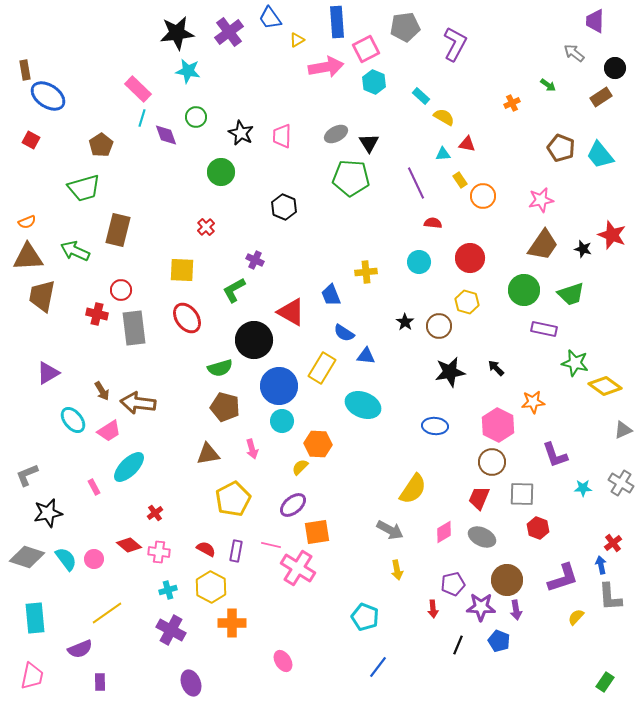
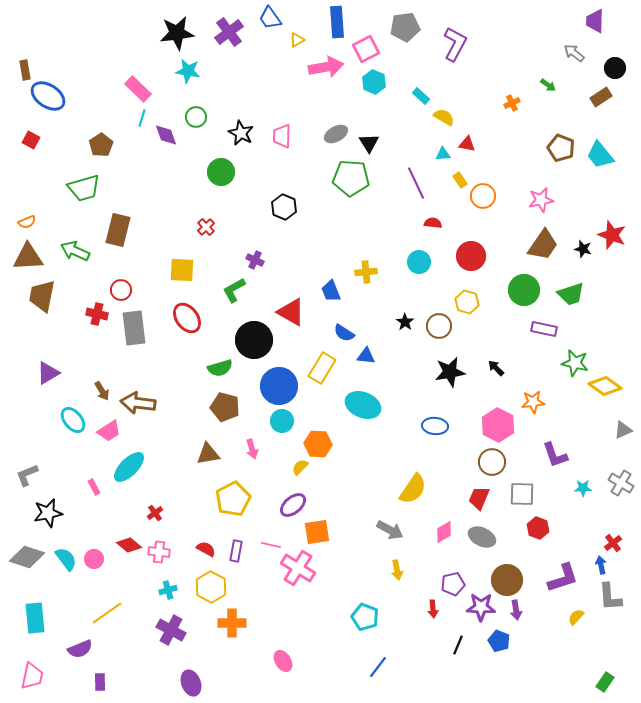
red circle at (470, 258): moved 1 px right, 2 px up
blue trapezoid at (331, 295): moved 4 px up
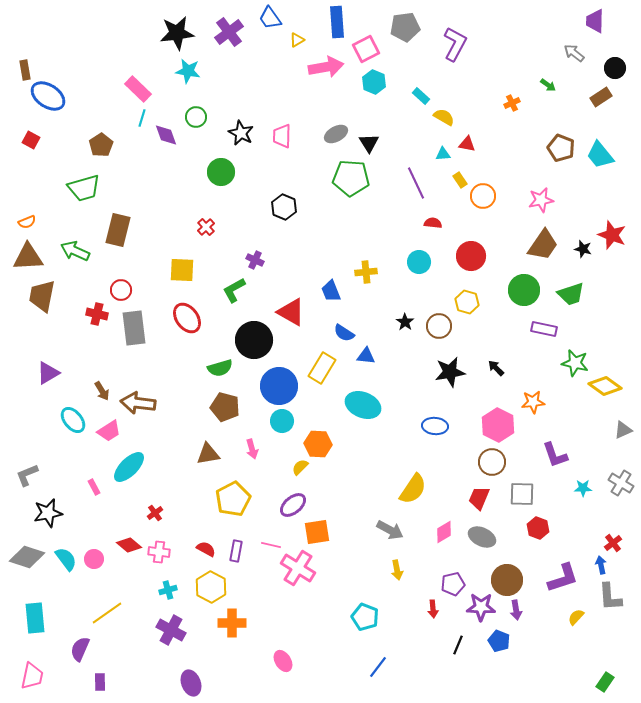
purple semicircle at (80, 649): rotated 135 degrees clockwise
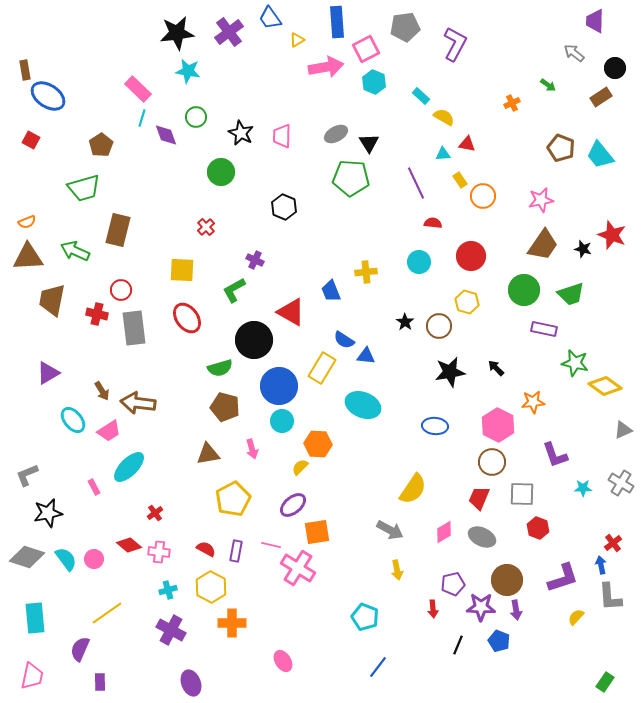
brown trapezoid at (42, 296): moved 10 px right, 4 px down
blue semicircle at (344, 333): moved 7 px down
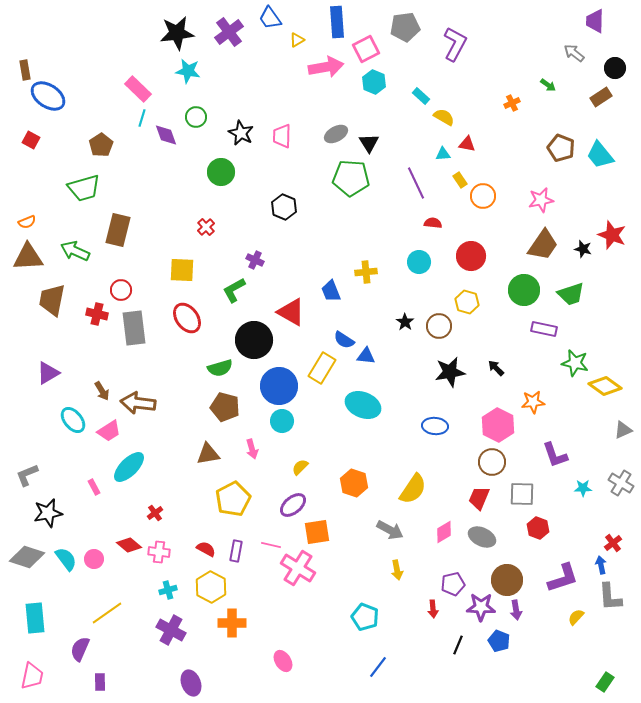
orange hexagon at (318, 444): moved 36 px right, 39 px down; rotated 16 degrees clockwise
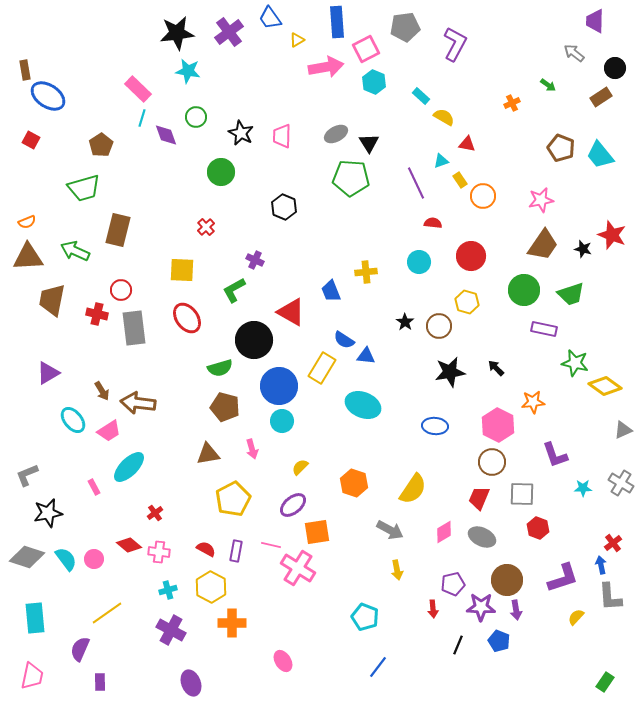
cyan triangle at (443, 154): moved 2 px left, 7 px down; rotated 14 degrees counterclockwise
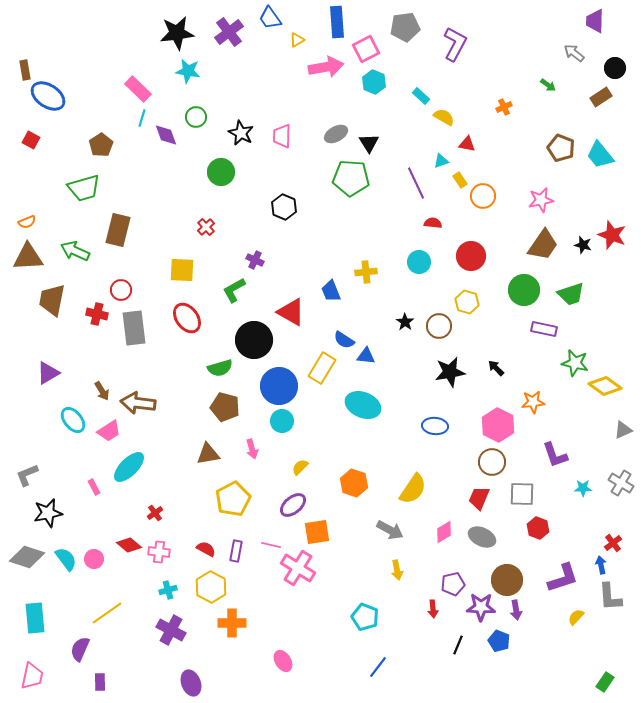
orange cross at (512, 103): moved 8 px left, 4 px down
black star at (583, 249): moved 4 px up
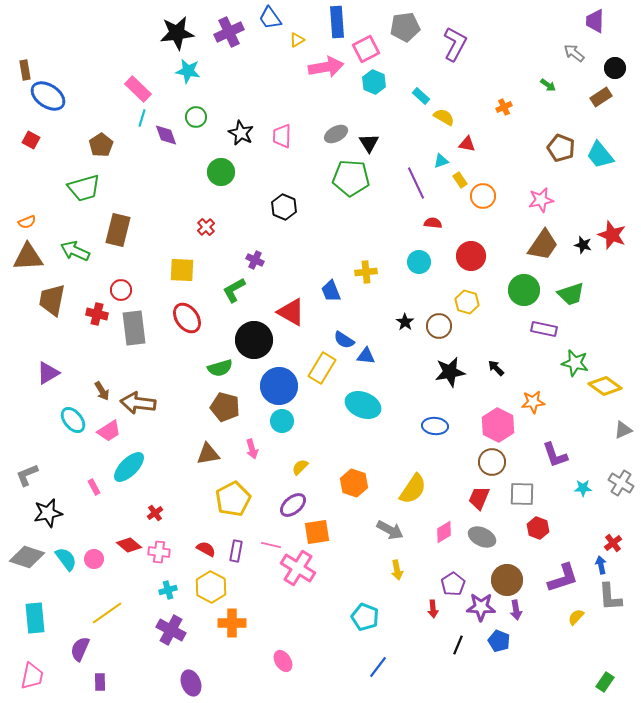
purple cross at (229, 32): rotated 12 degrees clockwise
purple pentagon at (453, 584): rotated 20 degrees counterclockwise
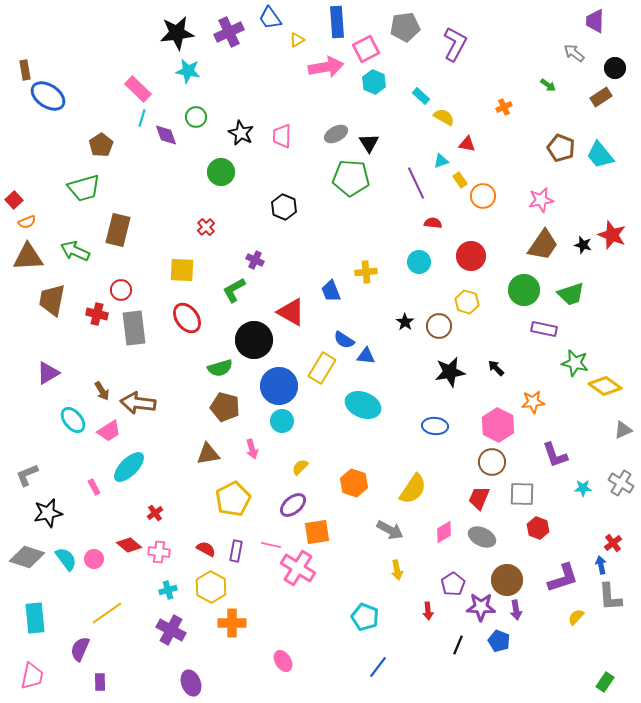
red square at (31, 140): moved 17 px left, 60 px down; rotated 18 degrees clockwise
red arrow at (433, 609): moved 5 px left, 2 px down
